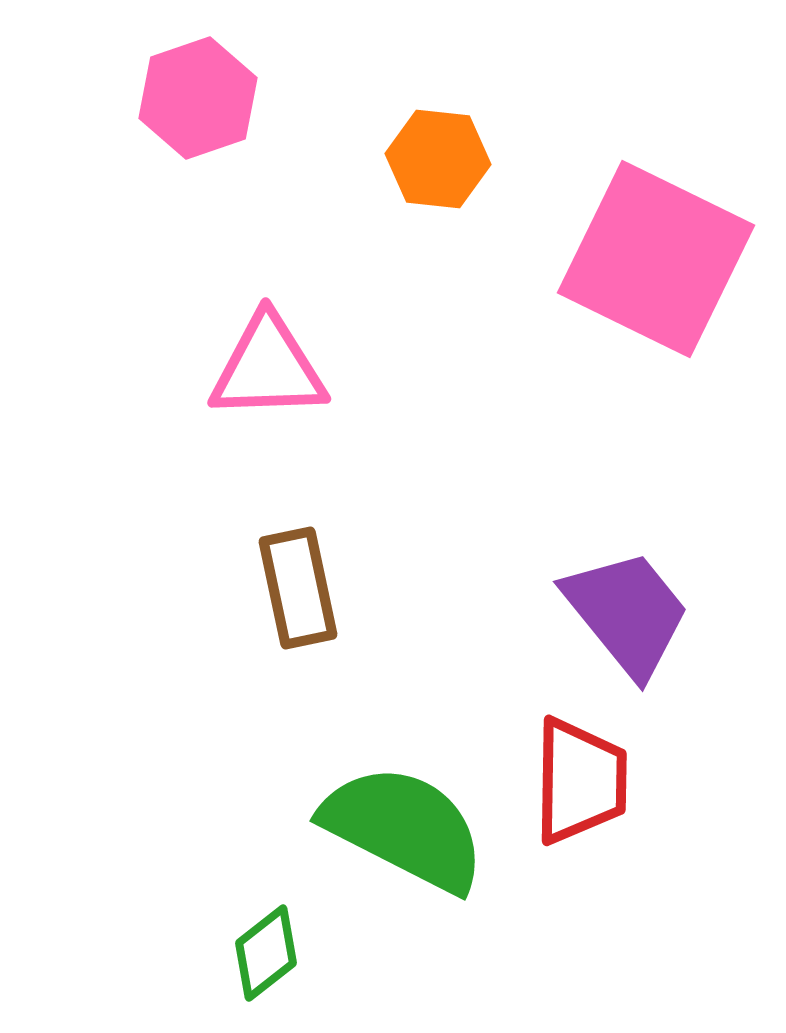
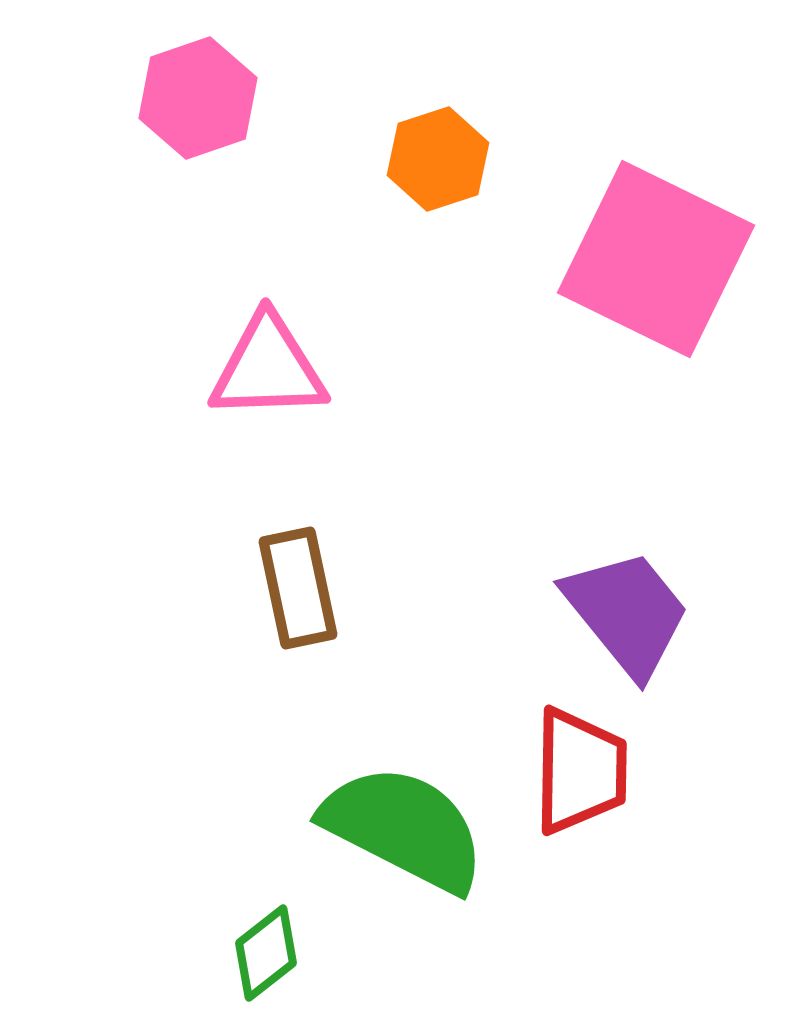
orange hexagon: rotated 24 degrees counterclockwise
red trapezoid: moved 10 px up
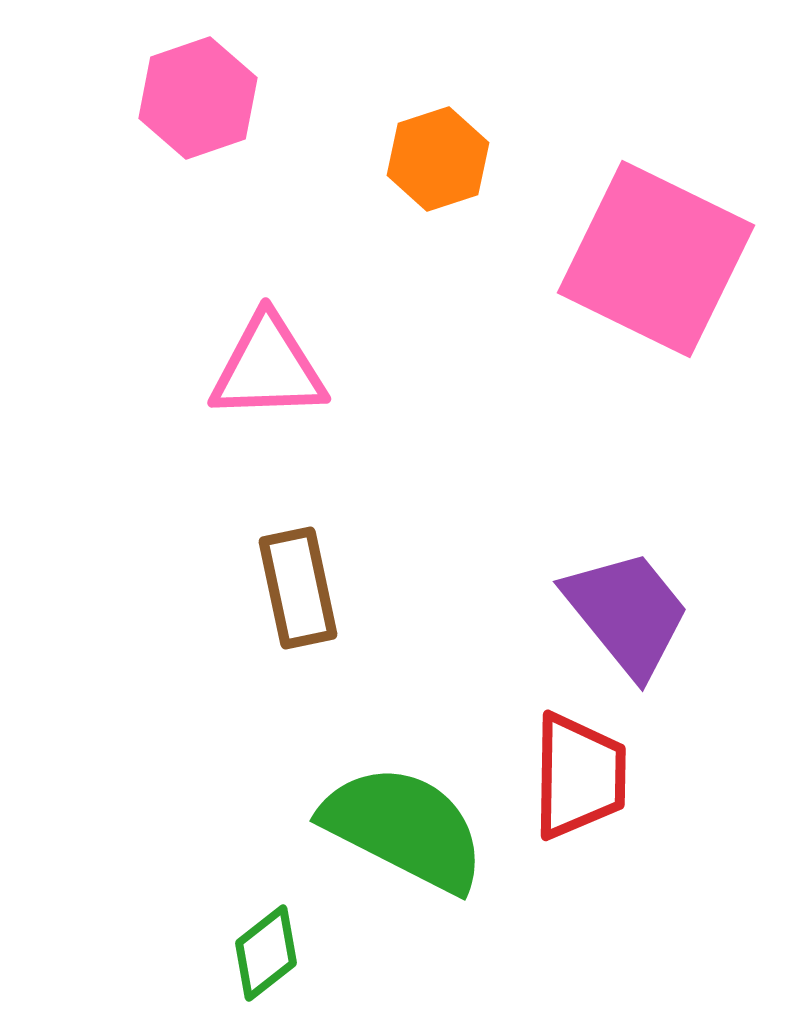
red trapezoid: moved 1 px left, 5 px down
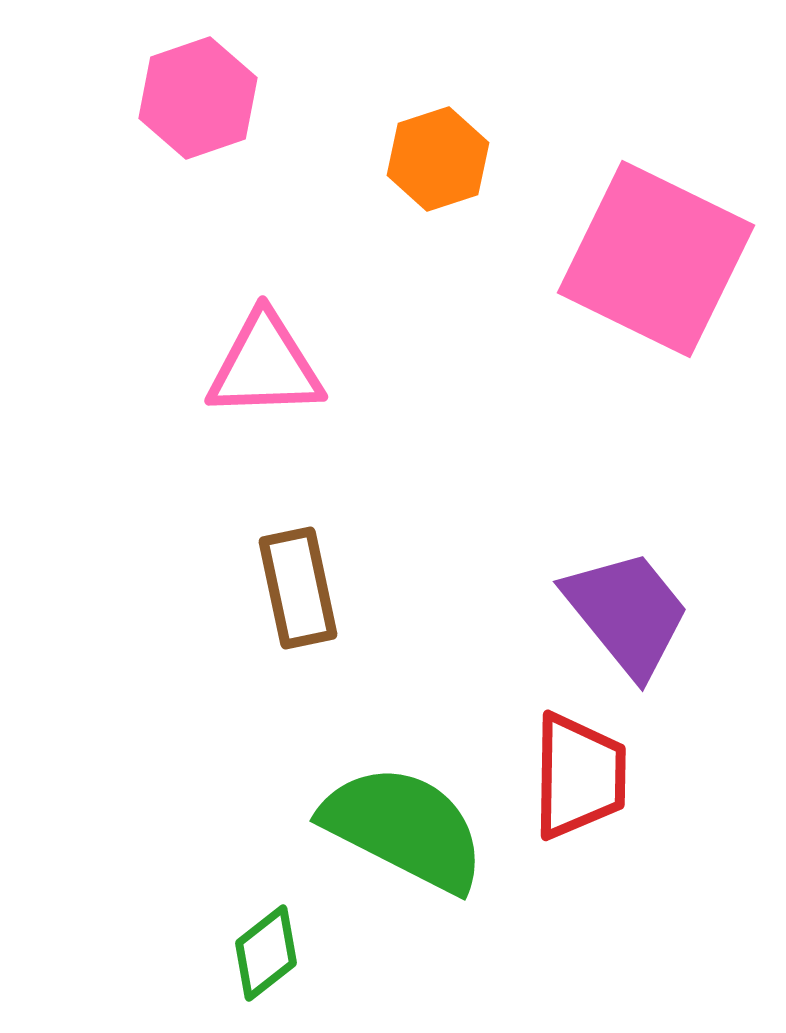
pink triangle: moved 3 px left, 2 px up
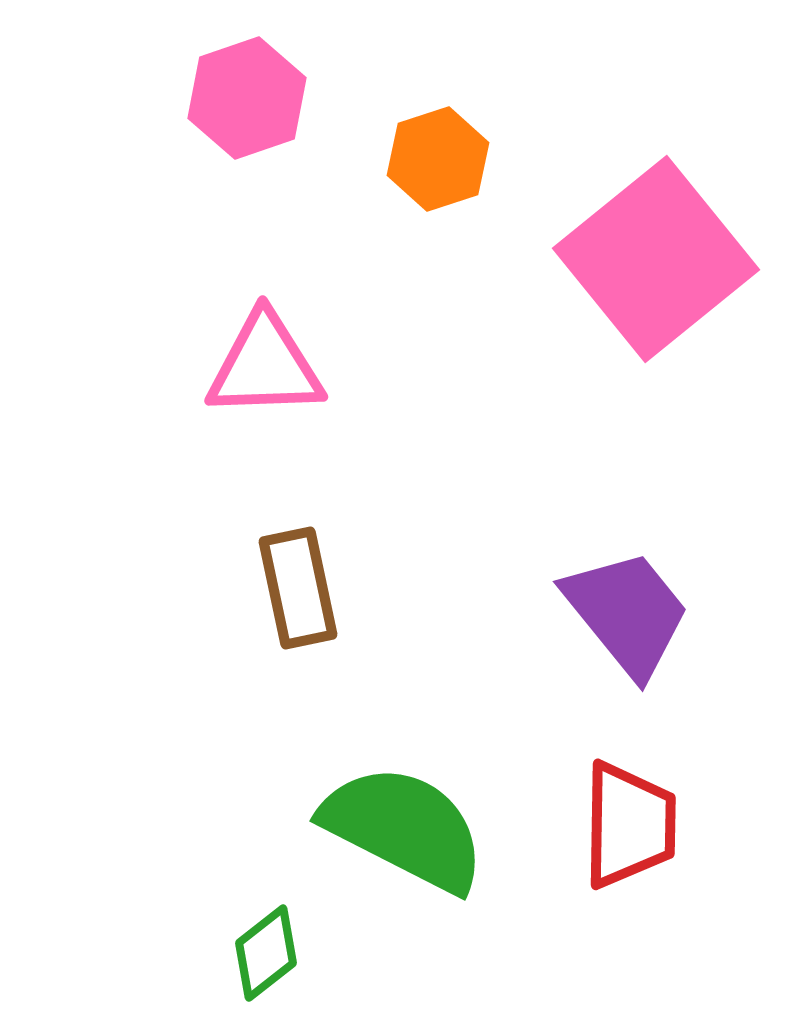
pink hexagon: moved 49 px right
pink square: rotated 25 degrees clockwise
red trapezoid: moved 50 px right, 49 px down
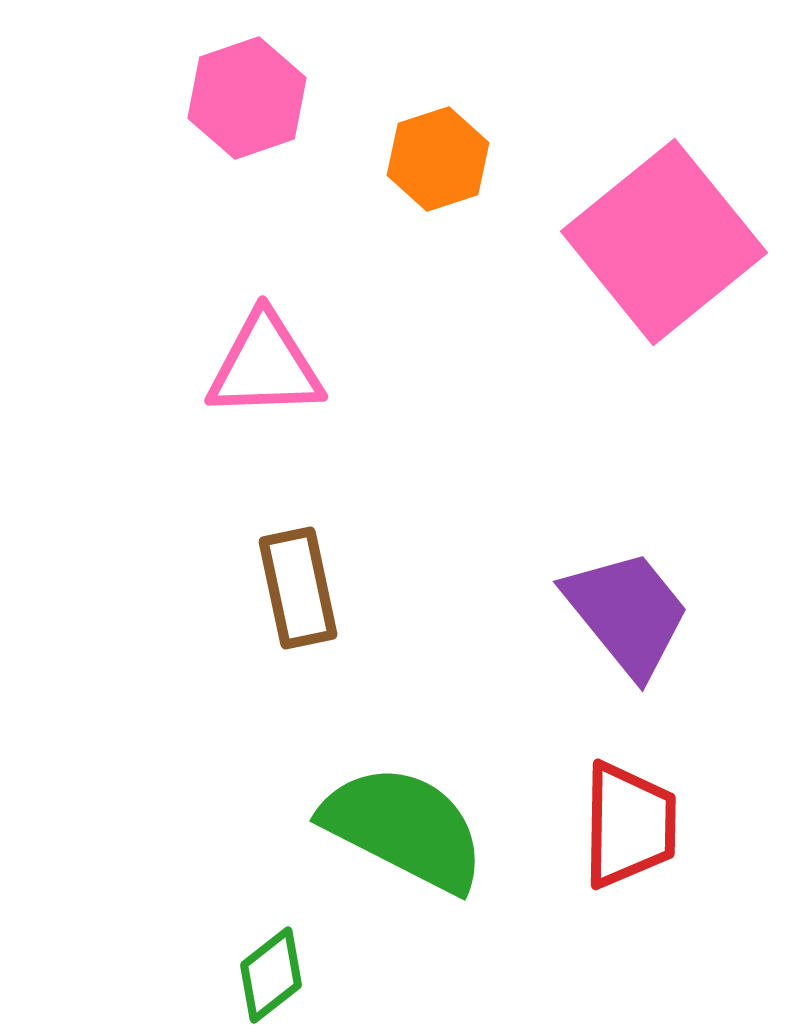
pink square: moved 8 px right, 17 px up
green diamond: moved 5 px right, 22 px down
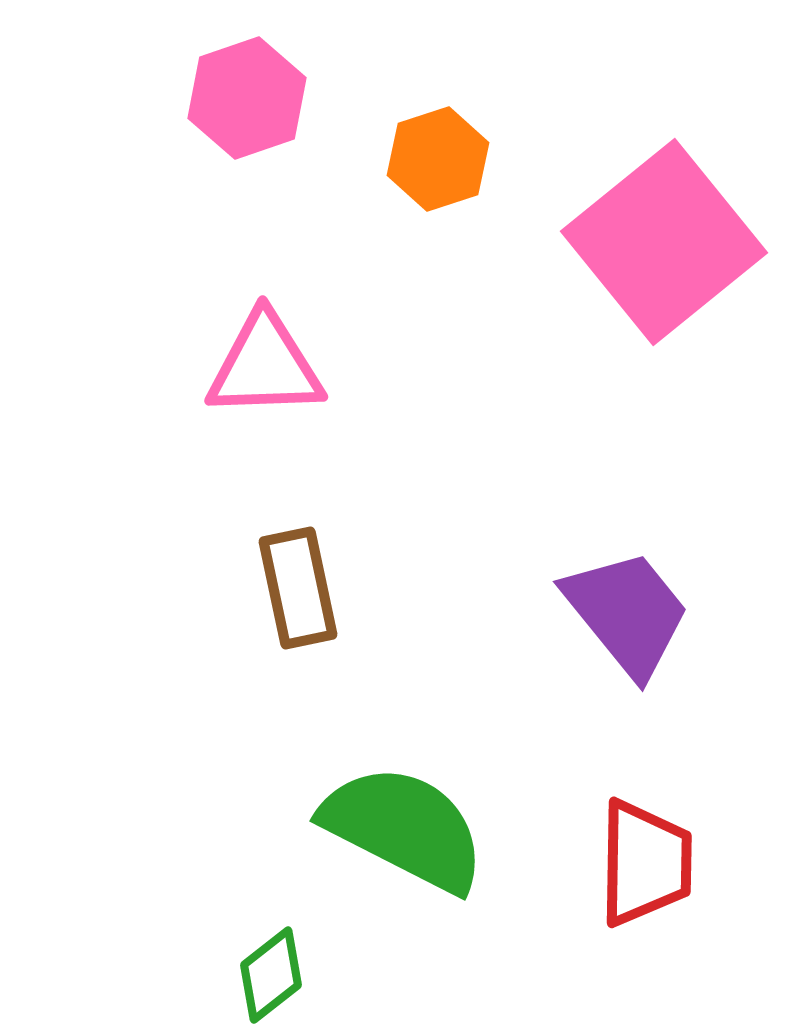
red trapezoid: moved 16 px right, 38 px down
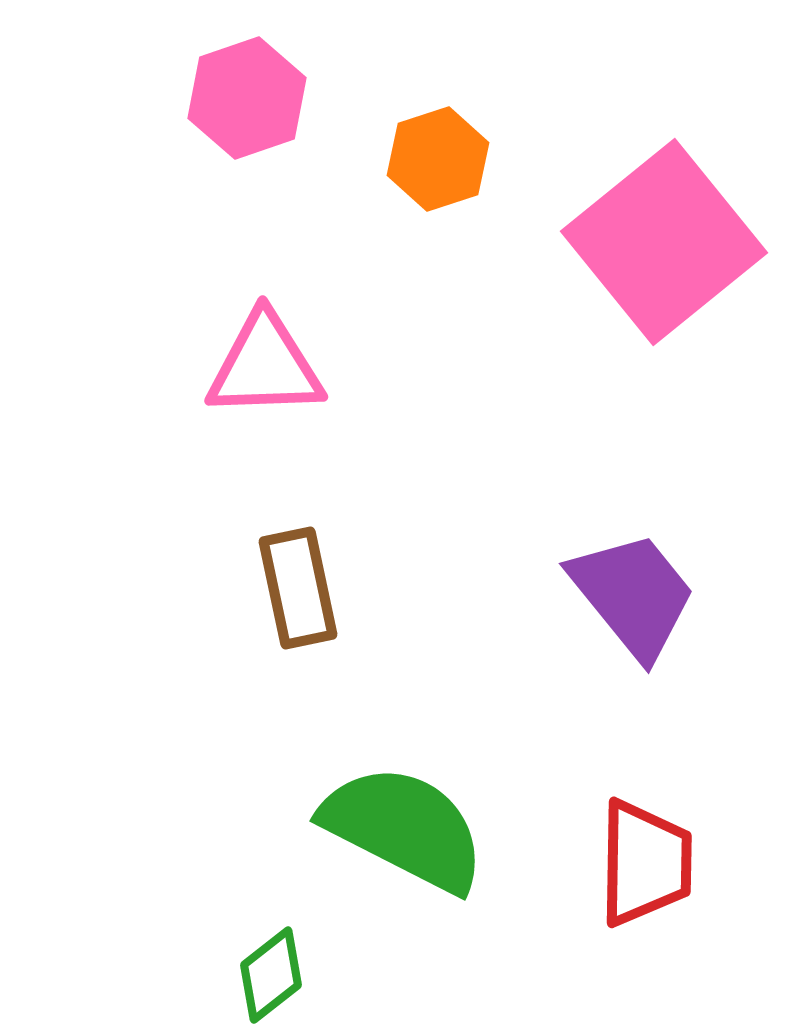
purple trapezoid: moved 6 px right, 18 px up
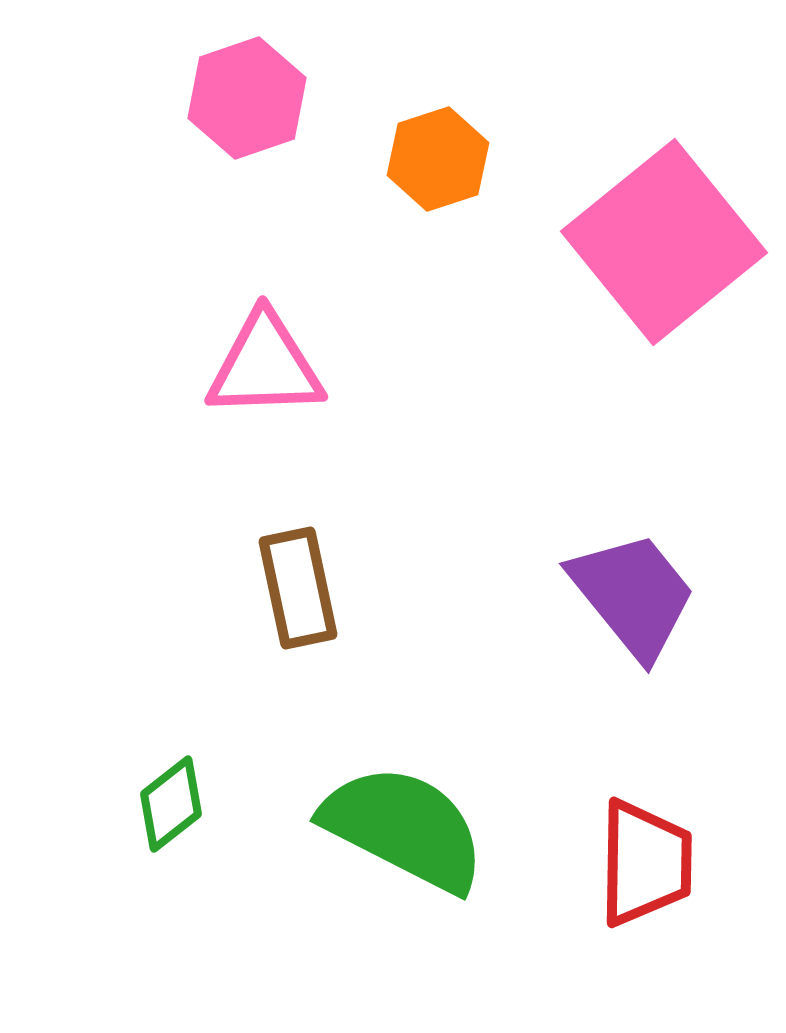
green diamond: moved 100 px left, 171 px up
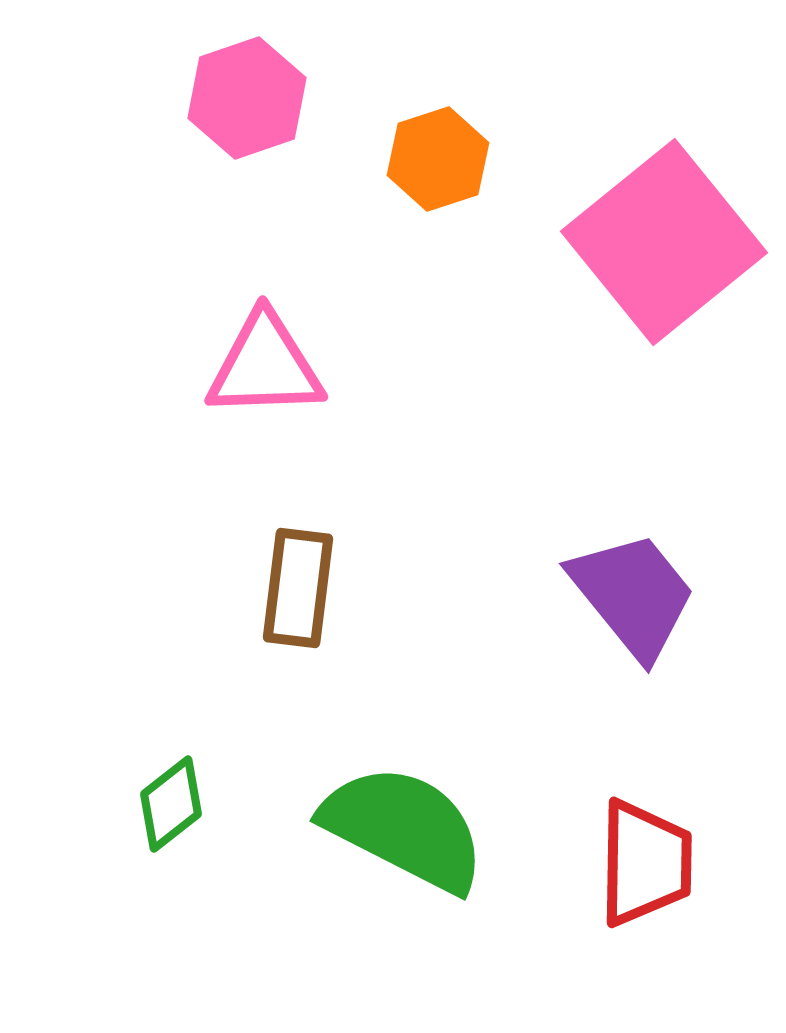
brown rectangle: rotated 19 degrees clockwise
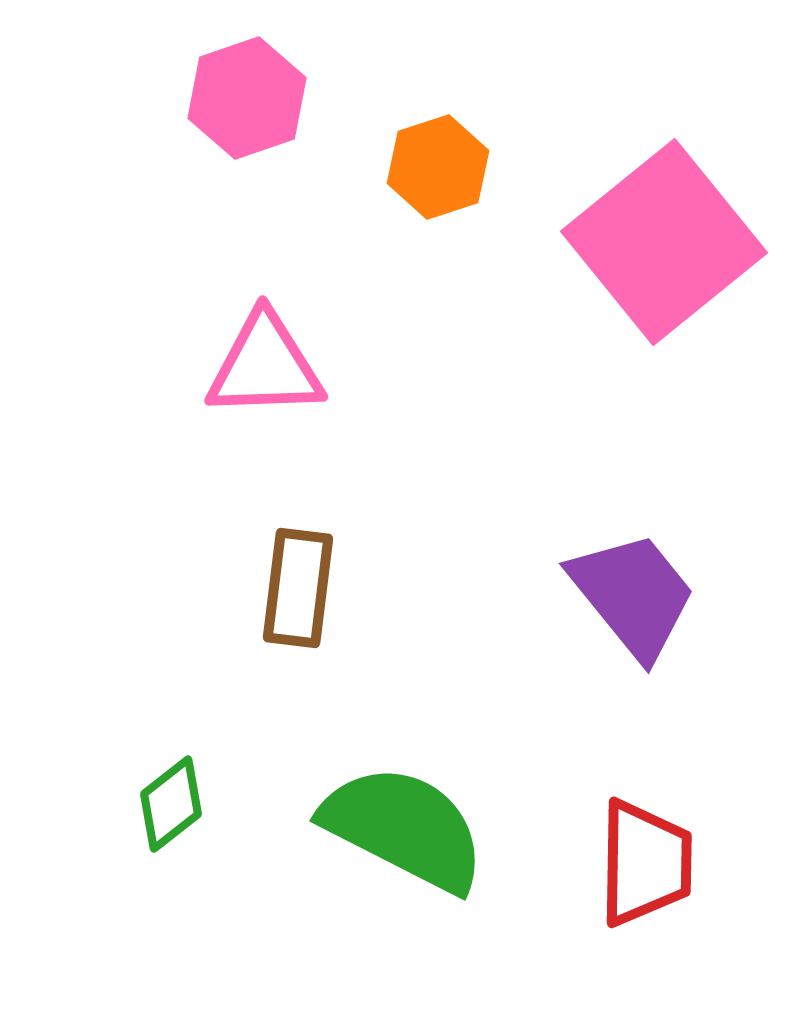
orange hexagon: moved 8 px down
